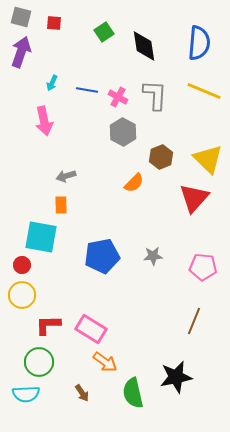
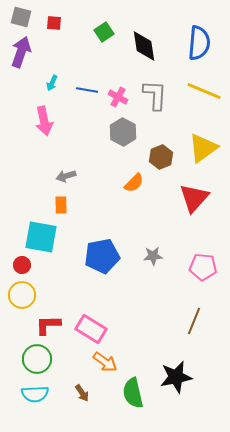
yellow triangle: moved 5 px left, 11 px up; rotated 40 degrees clockwise
green circle: moved 2 px left, 3 px up
cyan semicircle: moved 9 px right
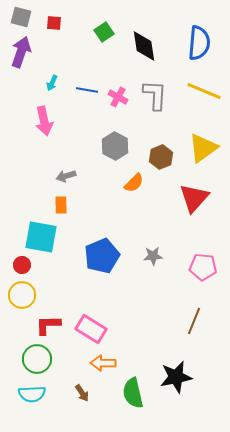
gray hexagon: moved 8 px left, 14 px down
blue pentagon: rotated 12 degrees counterclockwise
orange arrow: moved 2 px left, 1 px down; rotated 145 degrees clockwise
cyan semicircle: moved 3 px left
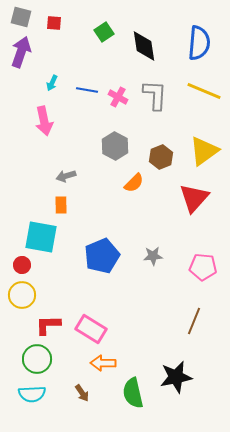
yellow triangle: moved 1 px right, 3 px down
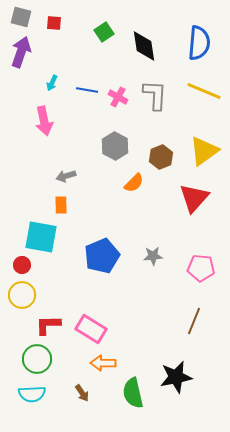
pink pentagon: moved 2 px left, 1 px down
